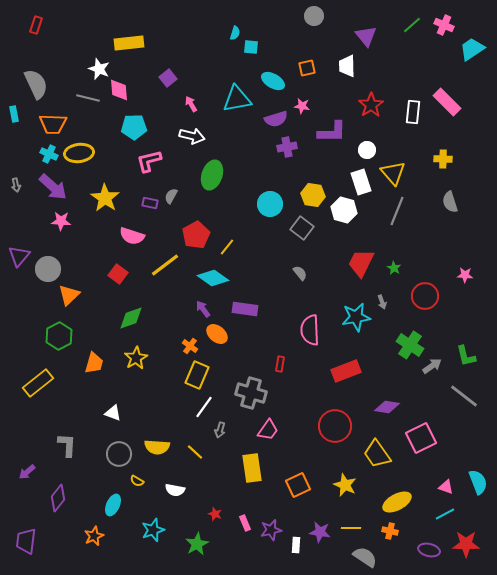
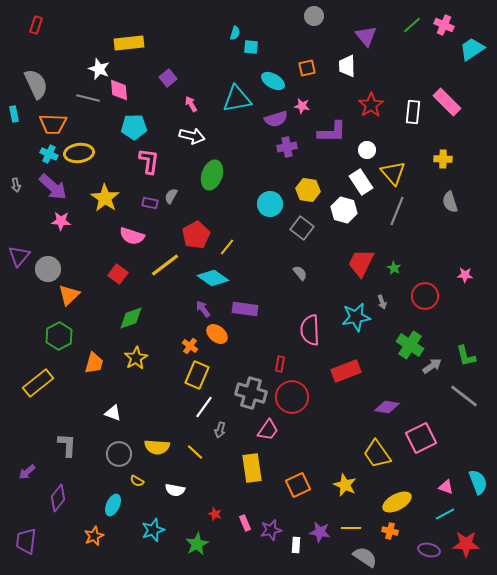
pink L-shape at (149, 161): rotated 112 degrees clockwise
white rectangle at (361, 182): rotated 15 degrees counterclockwise
yellow hexagon at (313, 195): moved 5 px left, 5 px up
red circle at (335, 426): moved 43 px left, 29 px up
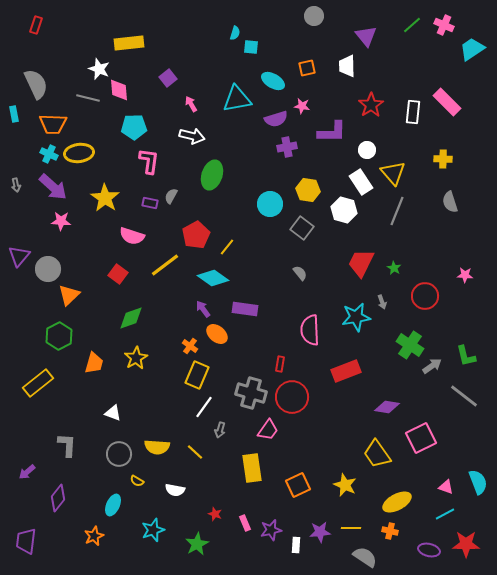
purple star at (320, 532): rotated 15 degrees counterclockwise
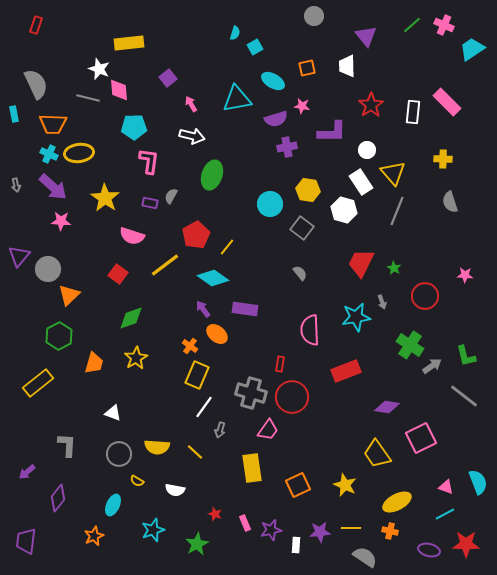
cyan square at (251, 47): moved 4 px right; rotated 35 degrees counterclockwise
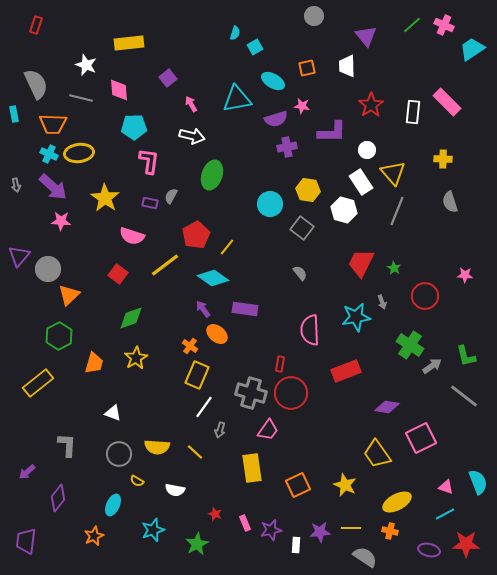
white star at (99, 69): moved 13 px left, 4 px up
gray line at (88, 98): moved 7 px left
red circle at (292, 397): moved 1 px left, 4 px up
